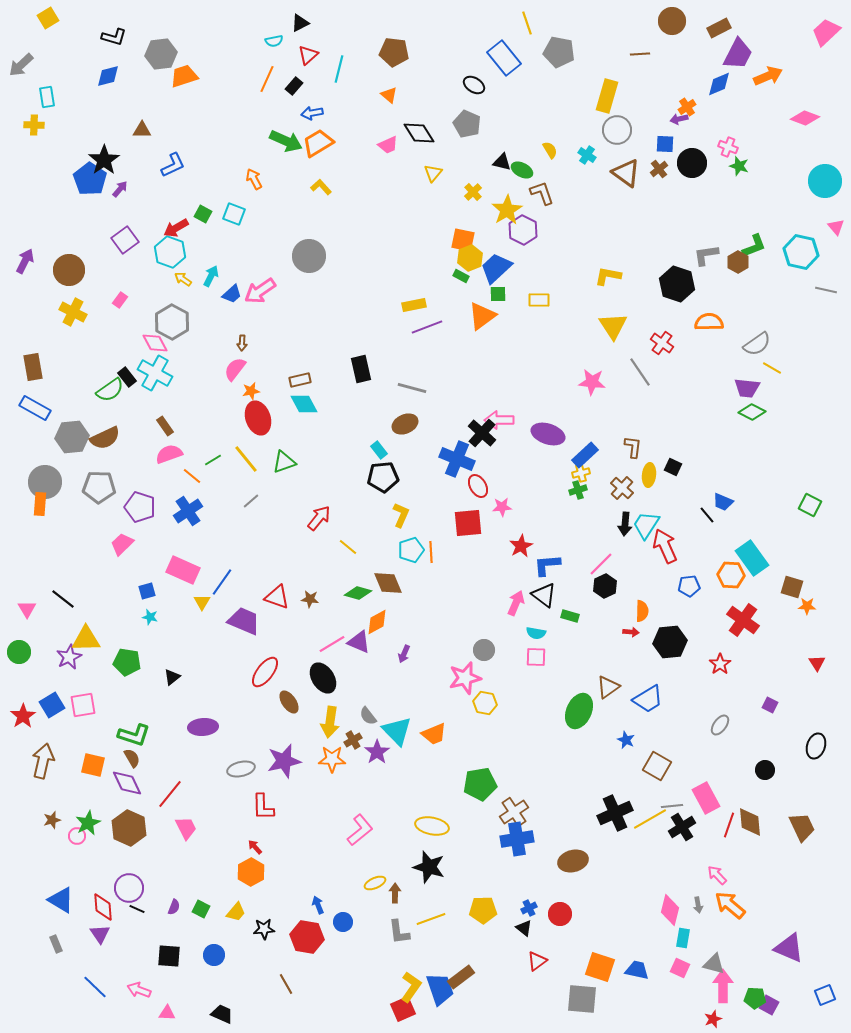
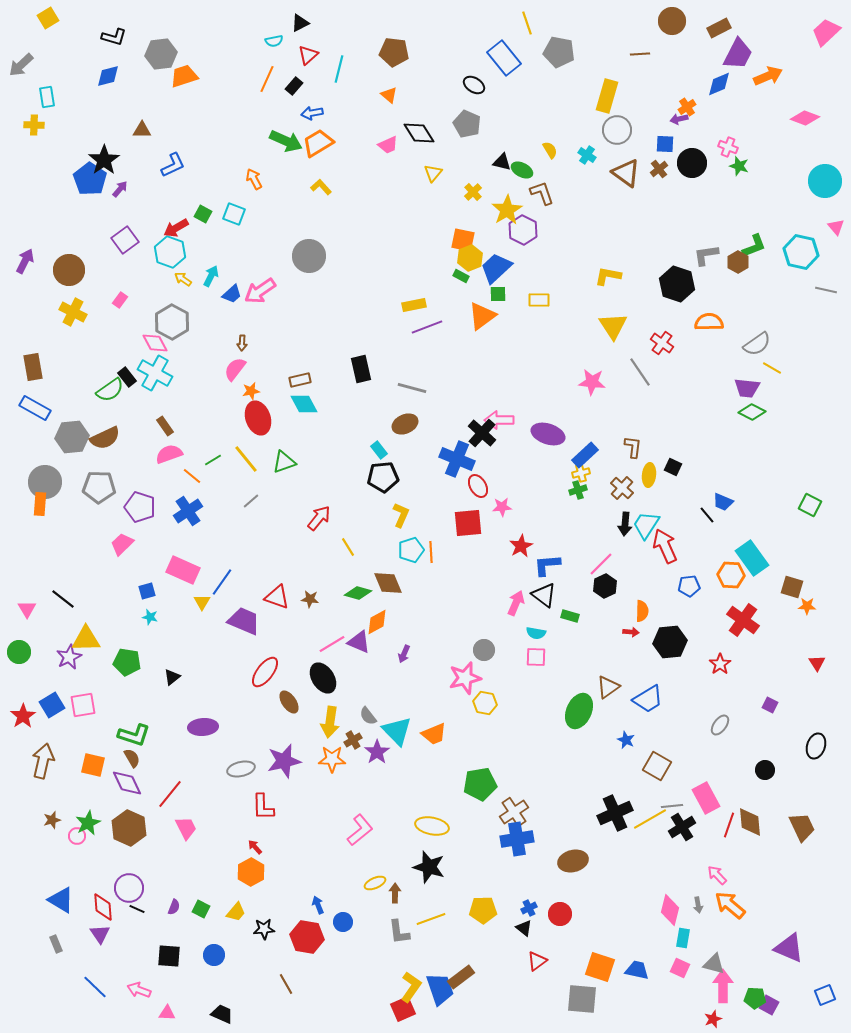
yellow line at (348, 547): rotated 18 degrees clockwise
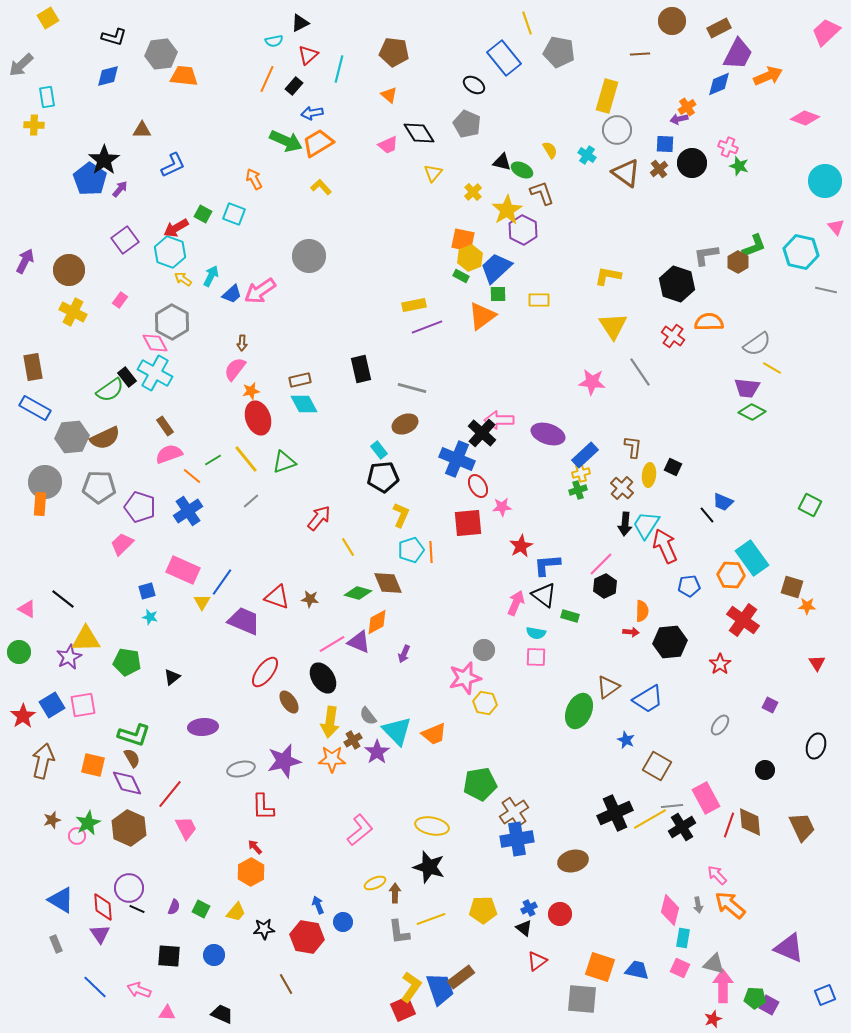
orange trapezoid at (184, 76): rotated 24 degrees clockwise
red cross at (662, 343): moved 11 px right, 7 px up
pink triangle at (27, 609): rotated 30 degrees counterclockwise
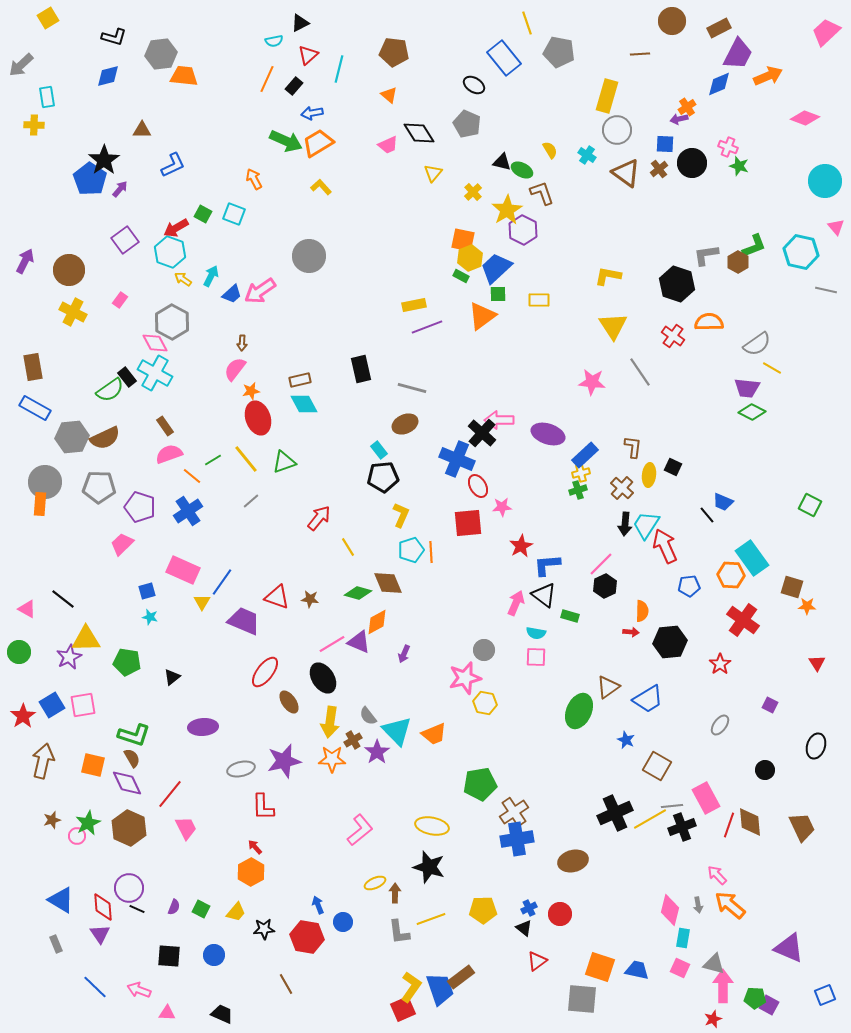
black cross at (682, 827): rotated 12 degrees clockwise
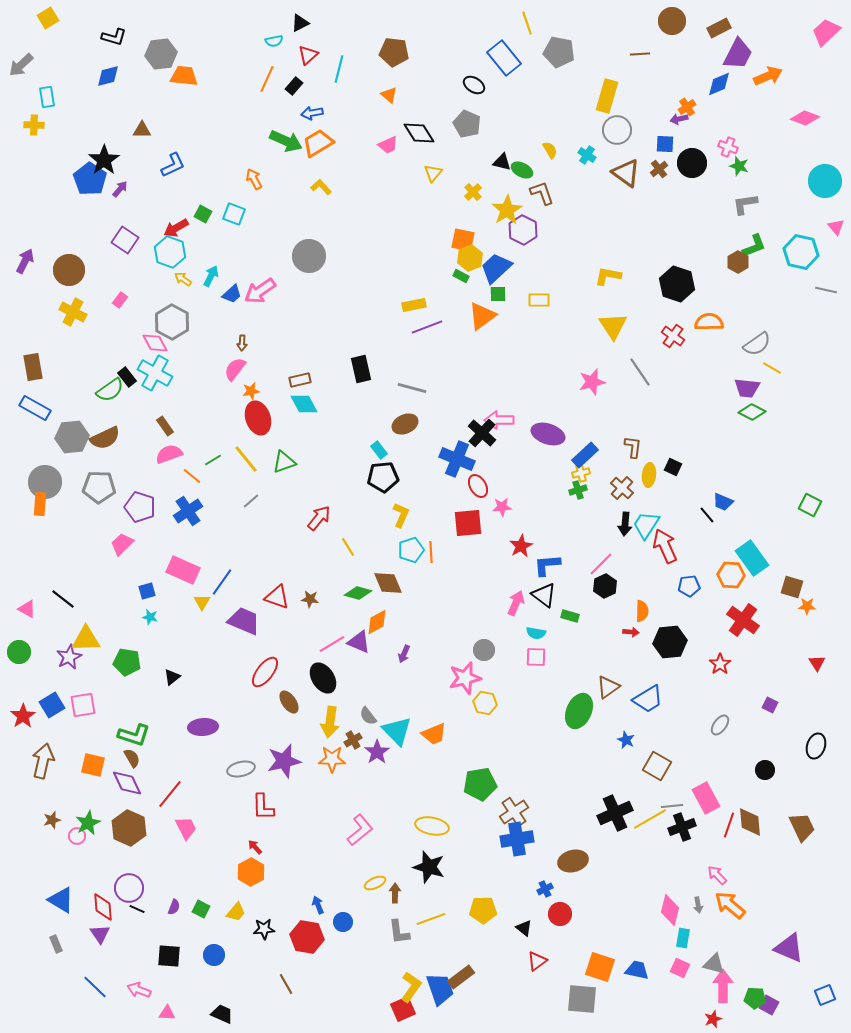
purple square at (125, 240): rotated 20 degrees counterclockwise
gray L-shape at (706, 255): moved 39 px right, 51 px up
pink star at (592, 382): rotated 20 degrees counterclockwise
blue cross at (529, 908): moved 16 px right, 19 px up
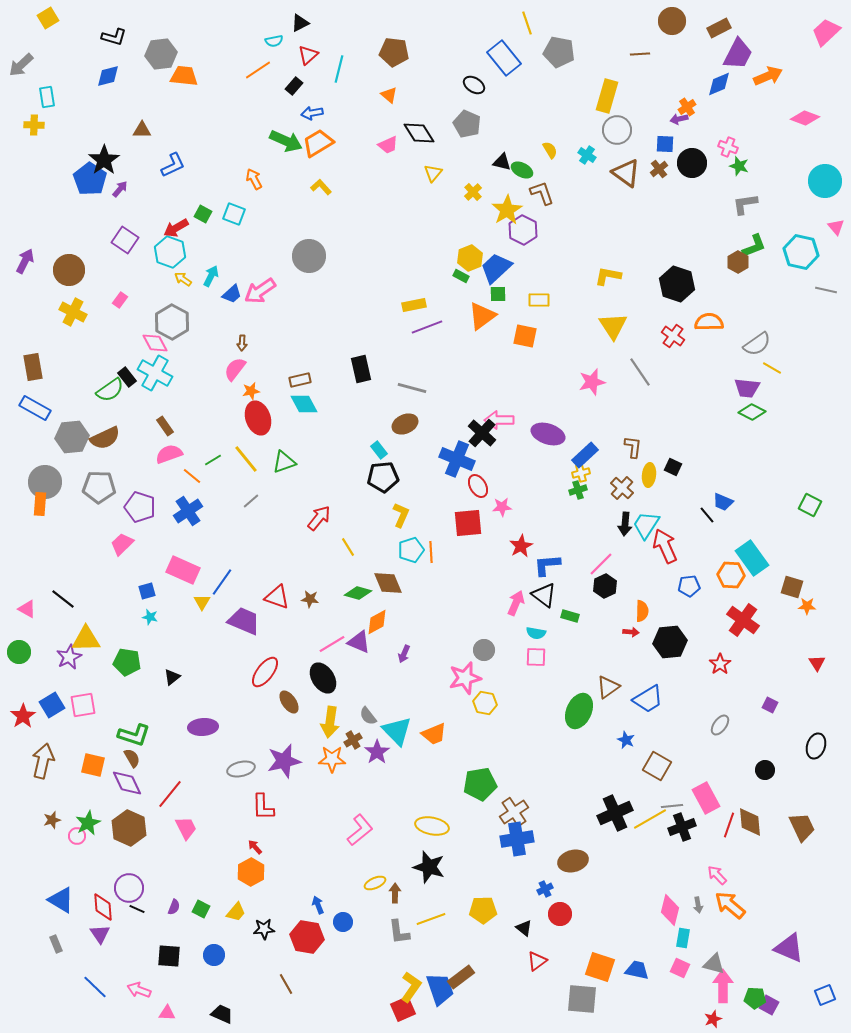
orange line at (267, 79): moved 9 px left, 9 px up; rotated 32 degrees clockwise
orange square at (463, 240): moved 62 px right, 96 px down
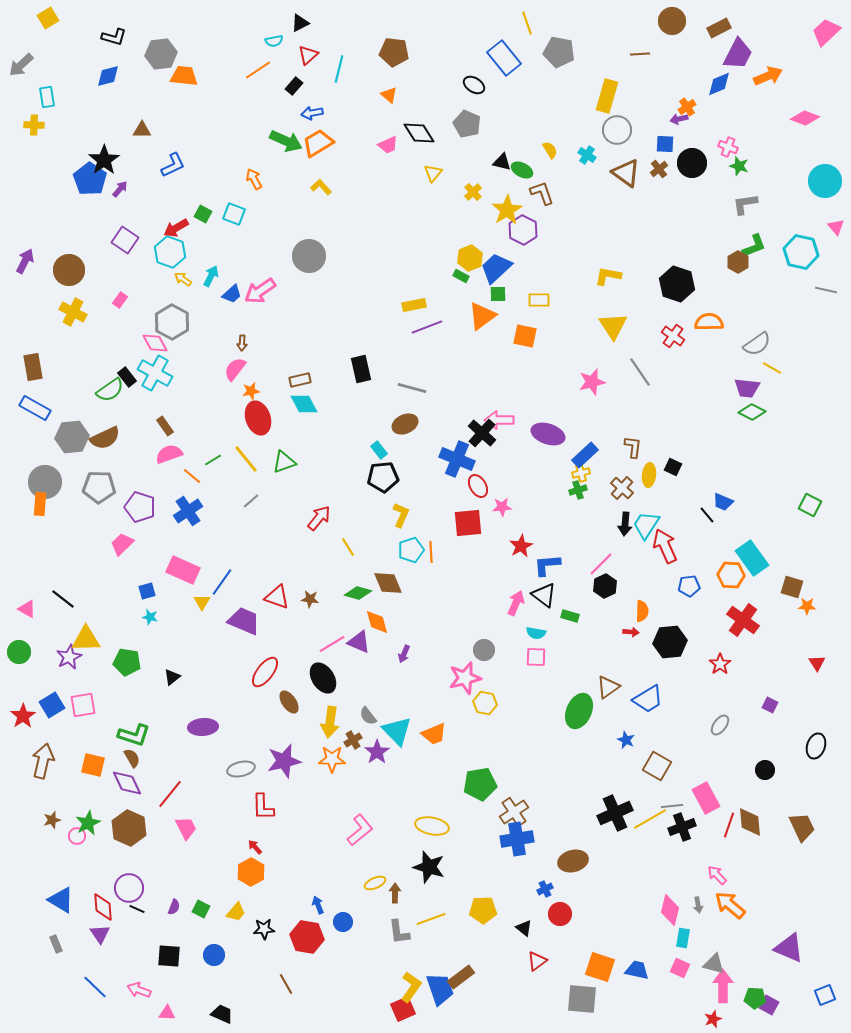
orange diamond at (377, 622): rotated 76 degrees counterclockwise
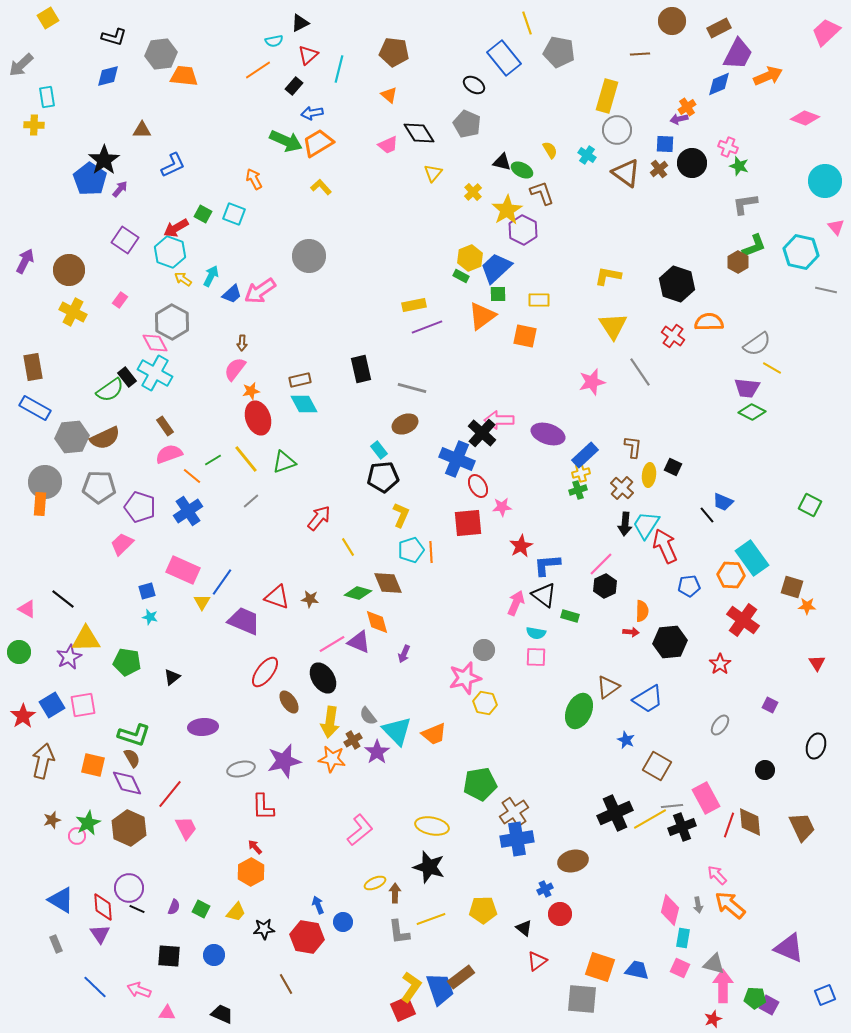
orange star at (332, 759): rotated 8 degrees clockwise
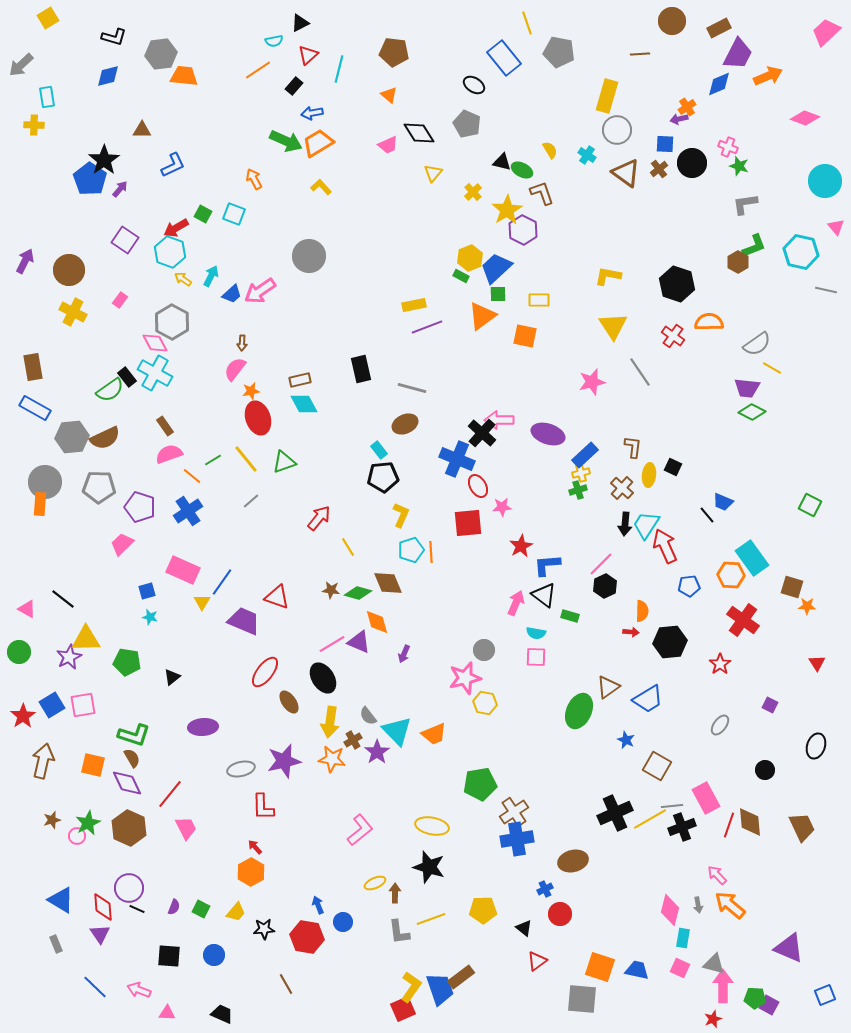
brown star at (310, 599): moved 21 px right, 9 px up
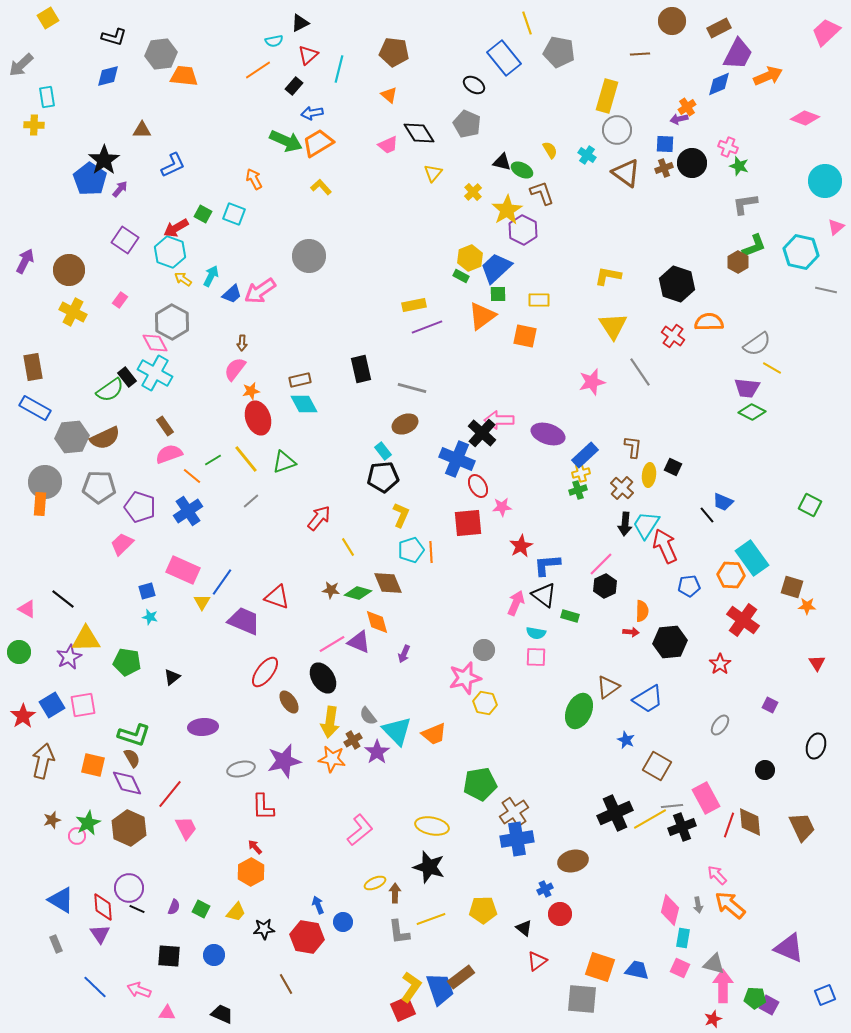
brown cross at (659, 169): moved 5 px right, 1 px up; rotated 18 degrees clockwise
pink triangle at (836, 227): rotated 30 degrees clockwise
cyan rectangle at (379, 450): moved 4 px right, 1 px down
